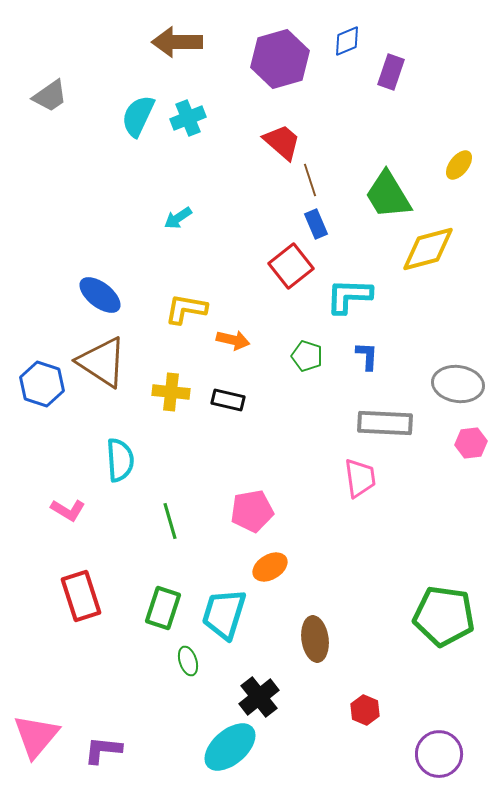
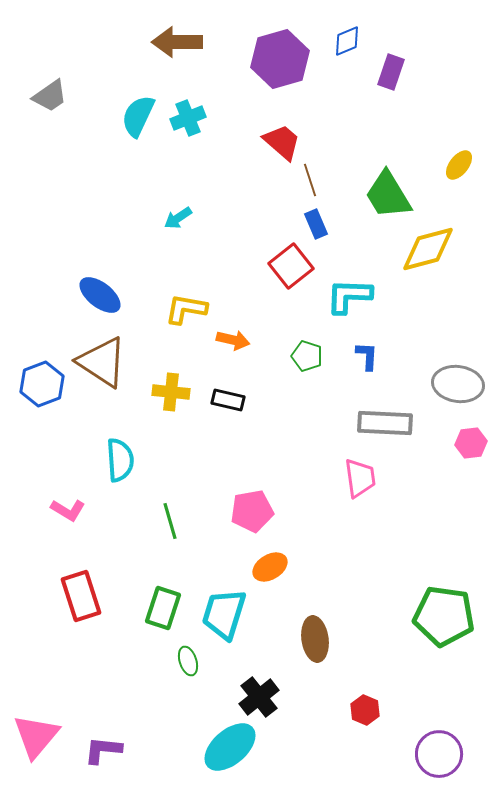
blue hexagon at (42, 384): rotated 21 degrees clockwise
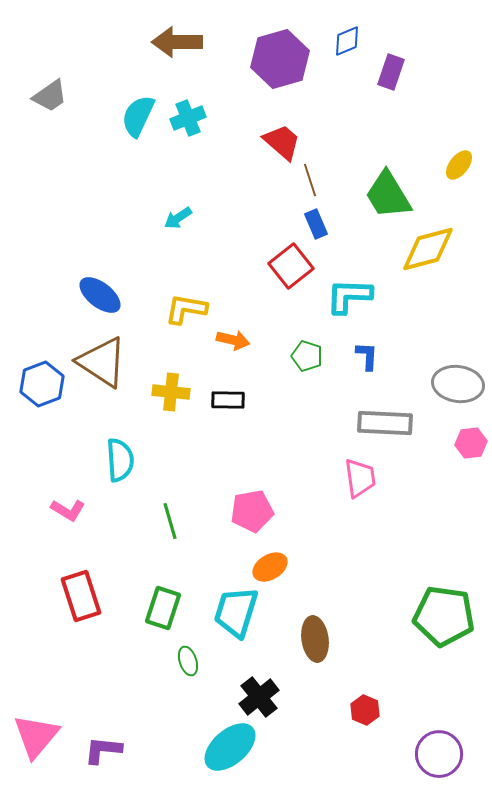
black rectangle at (228, 400): rotated 12 degrees counterclockwise
cyan trapezoid at (224, 614): moved 12 px right, 2 px up
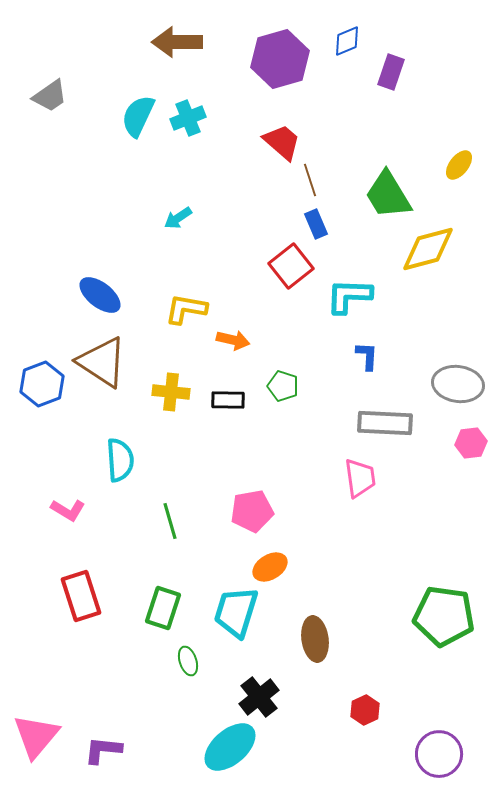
green pentagon at (307, 356): moved 24 px left, 30 px down
red hexagon at (365, 710): rotated 12 degrees clockwise
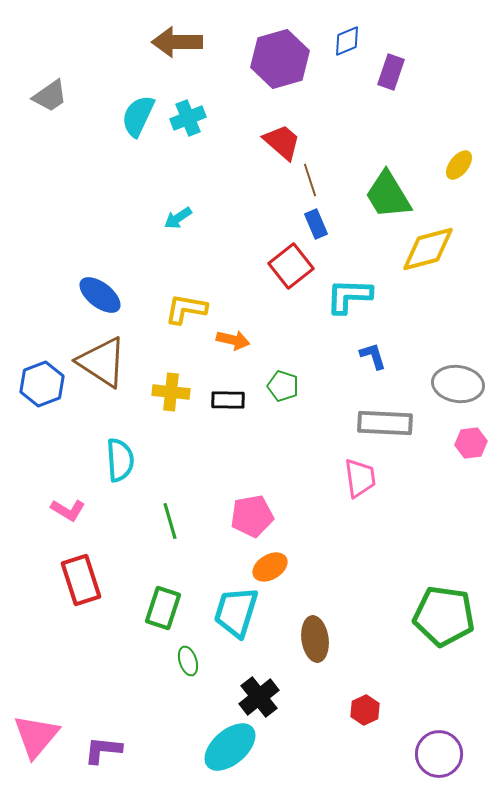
blue L-shape at (367, 356): moved 6 px right; rotated 20 degrees counterclockwise
pink pentagon at (252, 511): moved 5 px down
red rectangle at (81, 596): moved 16 px up
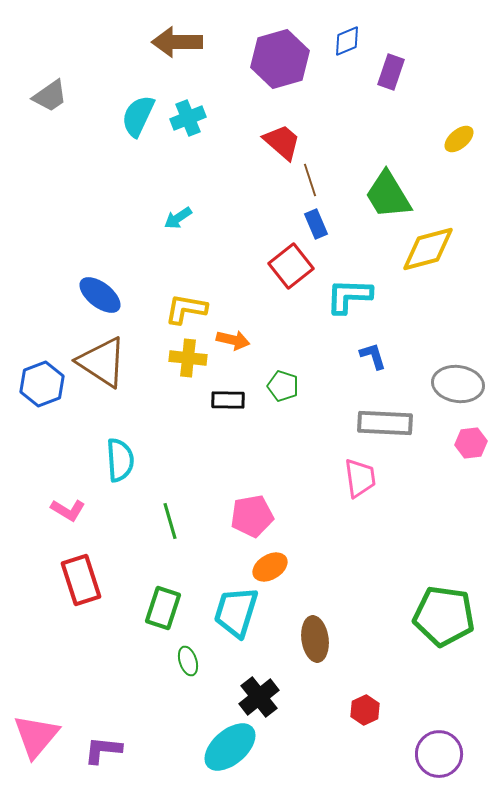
yellow ellipse at (459, 165): moved 26 px up; rotated 12 degrees clockwise
yellow cross at (171, 392): moved 17 px right, 34 px up
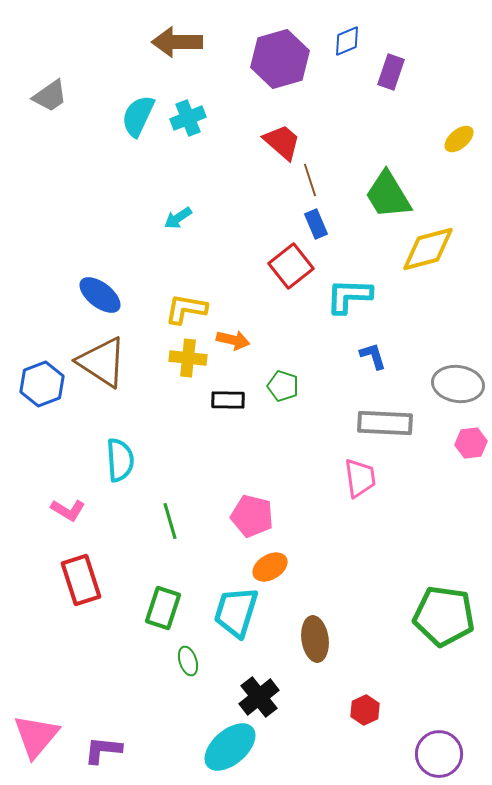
pink pentagon at (252, 516): rotated 24 degrees clockwise
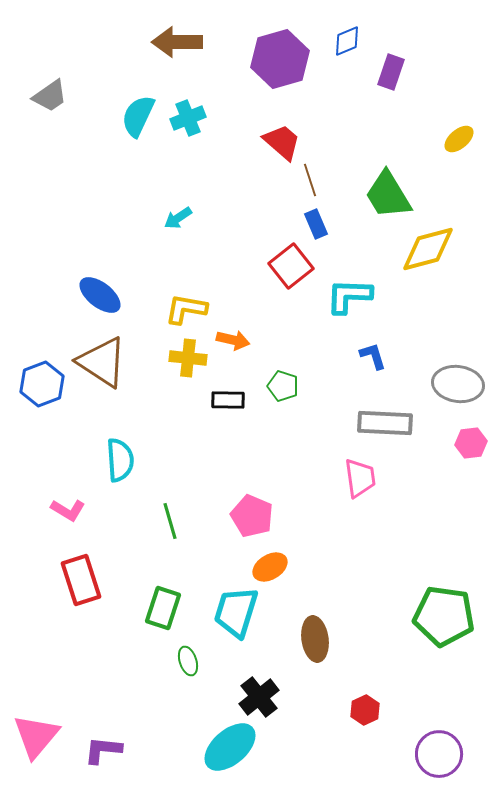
pink pentagon at (252, 516): rotated 9 degrees clockwise
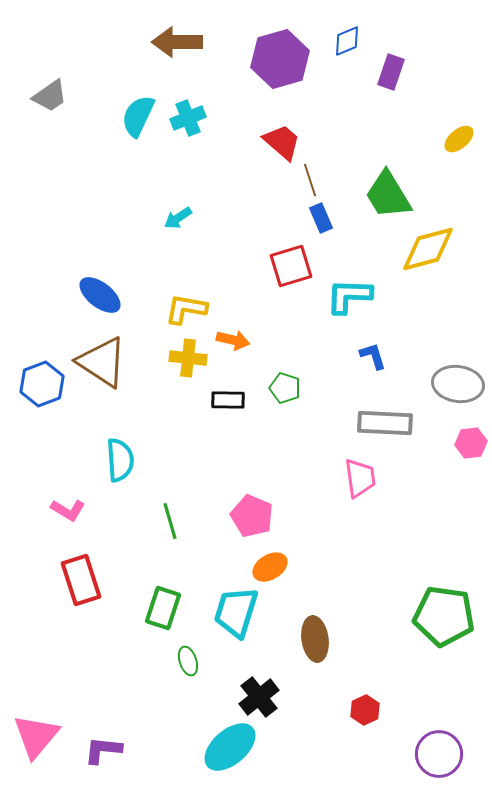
blue rectangle at (316, 224): moved 5 px right, 6 px up
red square at (291, 266): rotated 21 degrees clockwise
green pentagon at (283, 386): moved 2 px right, 2 px down
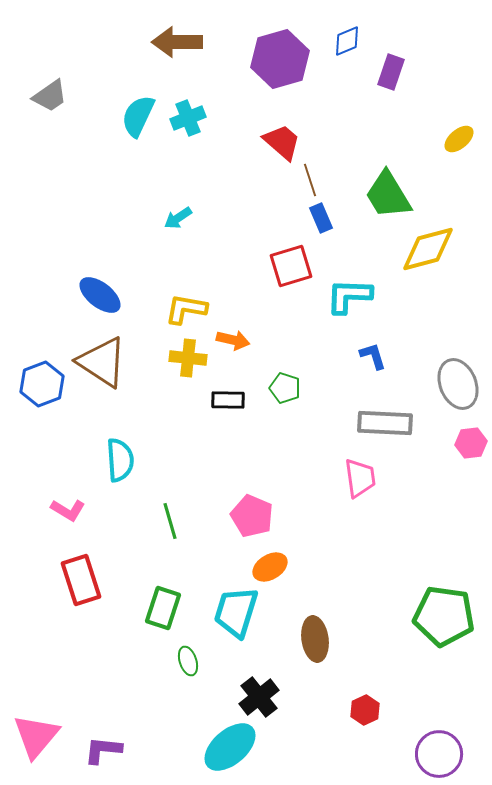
gray ellipse at (458, 384): rotated 60 degrees clockwise
